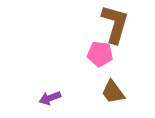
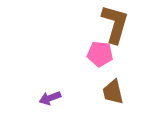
brown trapezoid: rotated 24 degrees clockwise
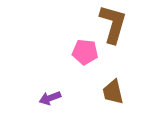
brown L-shape: moved 2 px left
pink pentagon: moved 15 px left, 2 px up
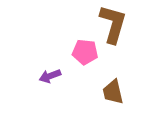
purple arrow: moved 22 px up
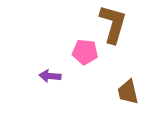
purple arrow: rotated 25 degrees clockwise
brown trapezoid: moved 15 px right
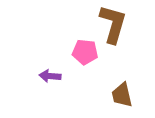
brown trapezoid: moved 6 px left, 3 px down
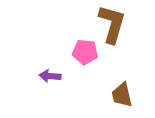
brown L-shape: moved 1 px left
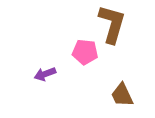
purple arrow: moved 5 px left, 2 px up; rotated 25 degrees counterclockwise
brown trapezoid: rotated 12 degrees counterclockwise
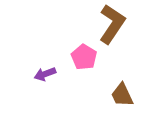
brown L-shape: rotated 18 degrees clockwise
pink pentagon: moved 1 px left, 5 px down; rotated 25 degrees clockwise
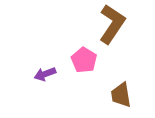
pink pentagon: moved 3 px down
brown trapezoid: moved 1 px left; rotated 16 degrees clockwise
